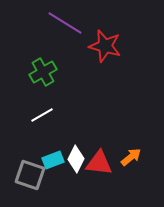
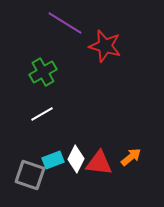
white line: moved 1 px up
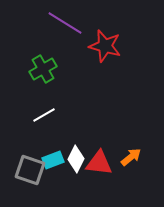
green cross: moved 3 px up
white line: moved 2 px right, 1 px down
gray square: moved 5 px up
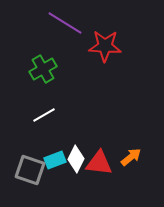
red star: rotated 12 degrees counterclockwise
cyan rectangle: moved 2 px right
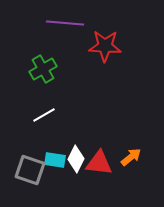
purple line: rotated 27 degrees counterclockwise
cyan rectangle: rotated 30 degrees clockwise
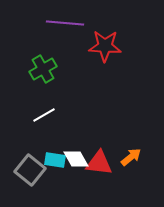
white diamond: rotated 56 degrees counterclockwise
gray square: rotated 20 degrees clockwise
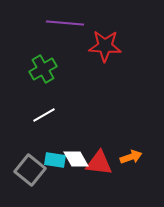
orange arrow: rotated 20 degrees clockwise
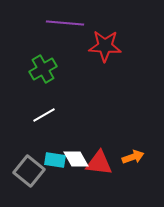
orange arrow: moved 2 px right
gray square: moved 1 px left, 1 px down
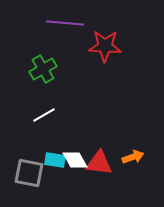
white diamond: moved 1 px left, 1 px down
gray square: moved 2 px down; rotated 28 degrees counterclockwise
